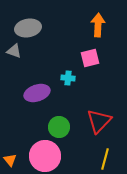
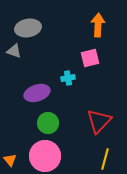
cyan cross: rotated 16 degrees counterclockwise
green circle: moved 11 px left, 4 px up
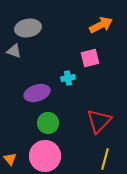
orange arrow: moved 3 px right; rotated 60 degrees clockwise
orange triangle: moved 1 px up
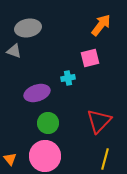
orange arrow: rotated 25 degrees counterclockwise
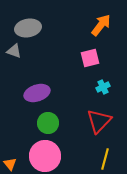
cyan cross: moved 35 px right, 9 px down; rotated 16 degrees counterclockwise
orange triangle: moved 5 px down
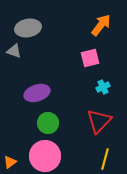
orange triangle: moved 2 px up; rotated 32 degrees clockwise
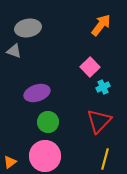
pink square: moved 9 px down; rotated 30 degrees counterclockwise
green circle: moved 1 px up
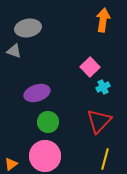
orange arrow: moved 2 px right, 5 px up; rotated 30 degrees counterclockwise
orange triangle: moved 1 px right, 2 px down
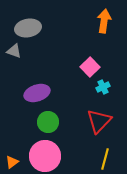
orange arrow: moved 1 px right, 1 px down
orange triangle: moved 1 px right, 2 px up
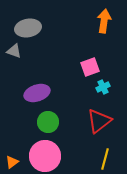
pink square: rotated 24 degrees clockwise
red triangle: rotated 8 degrees clockwise
